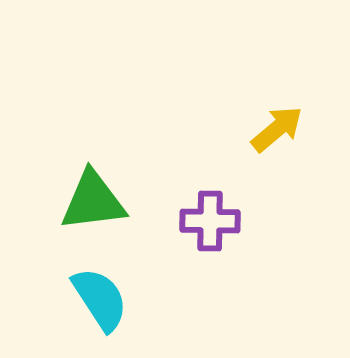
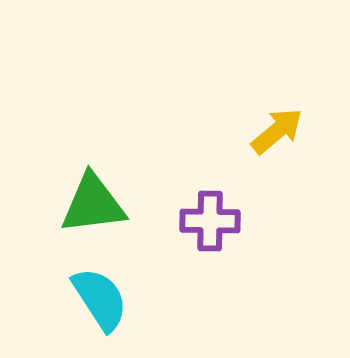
yellow arrow: moved 2 px down
green triangle: moved 3 px down
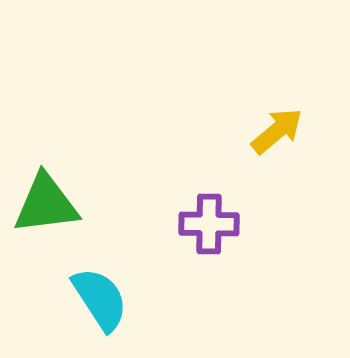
green triangle: moved 47 px left
purple cross: moved 1 px left, 3 px down
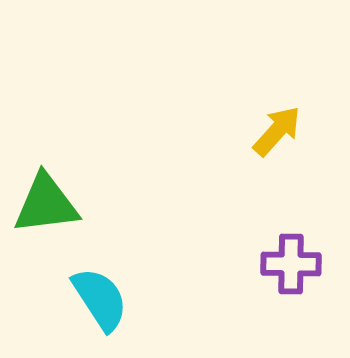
yellow arrow: rotated 8 degrees counterclockwise
purple cross: moved 82 px right, 40 px down
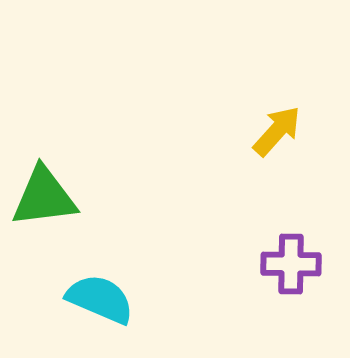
green triangle: moved 2 px left, 7 px up
cyan semicircle: rotated 34 degrees counterclockwise
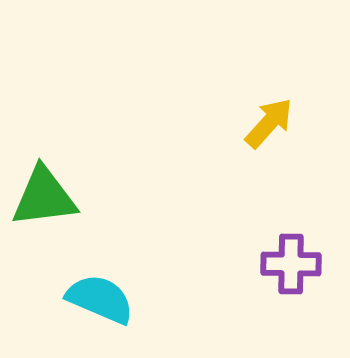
yellow arrow: moved 8 px left, 8 px up
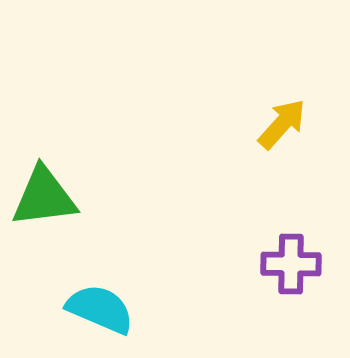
yellow arrow: moved 13 px right, 1 px down
cyan semicircle: moved 10 px down
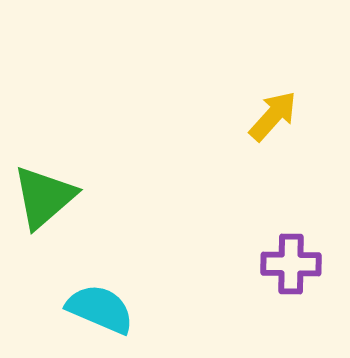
yellow arrow: moved 9 px left, 8 px up
green triangle: rotated 34 degrees counterclockwise
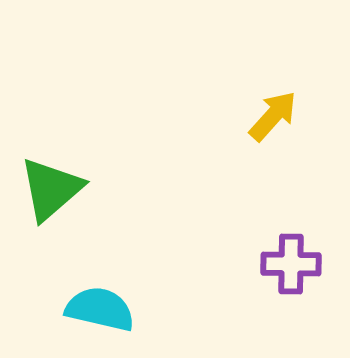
green triangle: moved 7 px right, 8 px up
cyan semicircle: rotated 10 degrees counterclockwise
